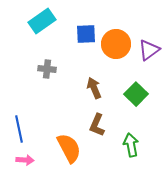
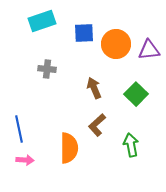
cyan rectangle: rotated 16 degrees clockwise
blue square: moved 2 px left, 1 px up
purple triangle: rotated 30 degrees clockwise
brown L-shape: rotated 25 degrees clockwise
orange semicircle: rotated 28 degrees clockwise
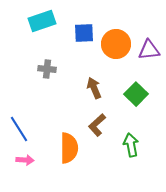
blue line: rotated 20 degrees counterclockwise
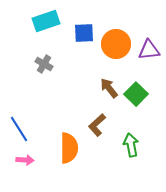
cyan rectangle: moved 4 px right
gray cross: moved 3 px left, 5 px up; rotated 24 degrees clockwise
brown arrow: moved 15 px right; rotated 15 degrees counterclockwise
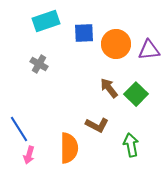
gray cross: moved 5 px left
brown L-shape: rotated 110 degrees counterclockwise
pink arrow: moved 4 px right, 5 px up; rotated 102 degrees clockwise
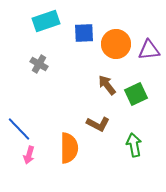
brown arrow: moved 2 px left, 3 px up
green square: rotated 20 degrees clockwise
brown L-shape: moved 1 px right, 1 px up
blue line: rotated 12 degrees counterclockwise
green arrow: moved 3 px right
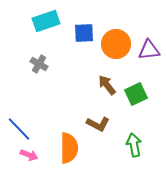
pink arrow: rotated 84 degrees counterclockwise
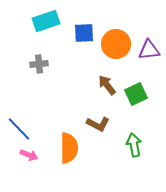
gray cross: rotated 36 degrees counterclockwise
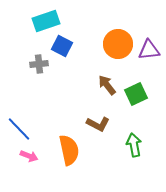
blue square: moved 22 px left, 13 px down; rotated 30 degrees clockwise
orange circle: moved 2 px right
orange semicircle: moved 2 px down; rotated 12 degrees counterclockwise
pink arrow: moved 1 px down
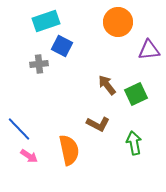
orange circle: moved 22 px up
green arrow: moved 2 px up
pink arrow: rotated 12 degrees clockwise
